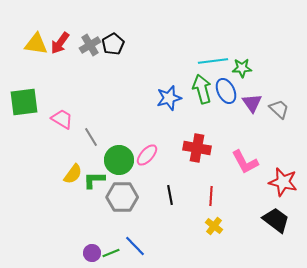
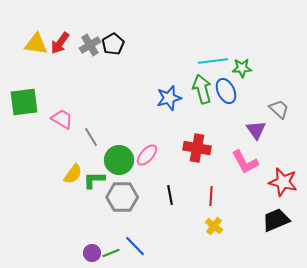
purple triangle: moved 4 px right, 27 px down
black trapezoid: rotated 60 degrees counterclockwise
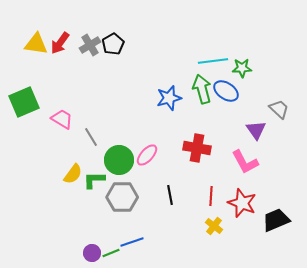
blue ellipse: rotated 30 degrees counterclockwise
green square: rotated 16 degrees counterclockwise
red star: moved 41 px left, 21 px down; rotated 8 degrees clockwise
blue line: moved 3 px left, 4 px up; rotated 65 degrees counterclockwise
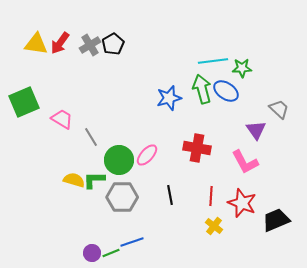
yellow semicircle: moved 1 px right, 6 px down; rotated 110 degrees counterclockwise
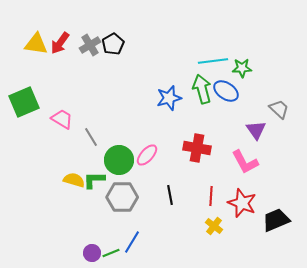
blue line: rotated 40 degrees counterclockwise
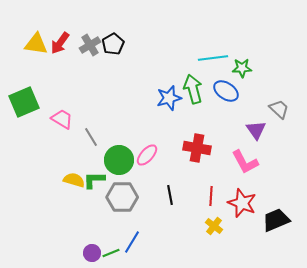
cyan line: moved 3 px up
green arrow: moved 9 px left
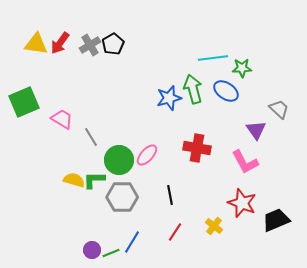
red line: moved 36 px left, 36 px down; rotated 30 degrees clockwise
purple circle: moved 3 px up
